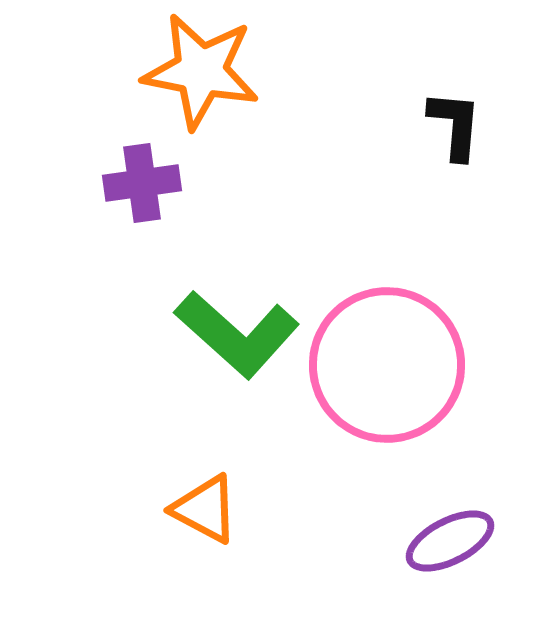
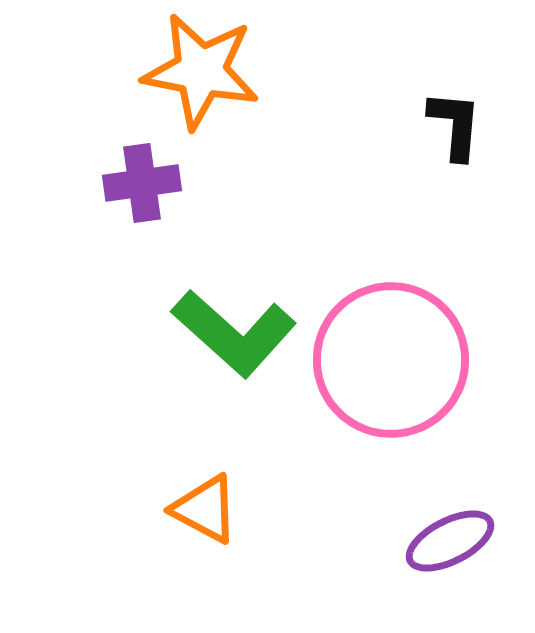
green L-shape: moved 3 px left, 1 px up
pink circle: moved 4 px right, 5 px up
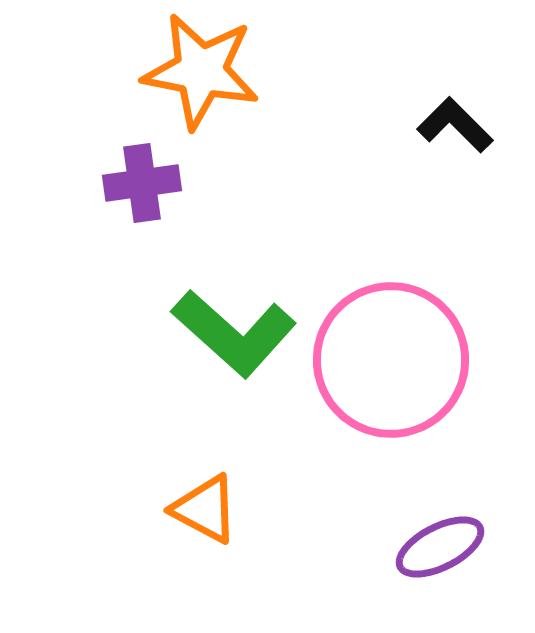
black L-shape: rotated 50 degrees counterclockwise
purple ellipse: moved 10 px left, 6 px down
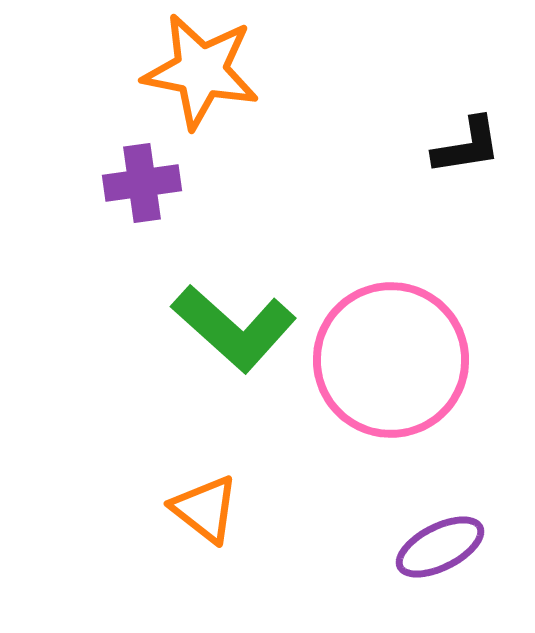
black L-shape: moved 12 px right, 21 px down; rotated 126 degrees clockwise
green L-shape: moved 5 px up
orange triangle: rotated 10 degrees clockwise
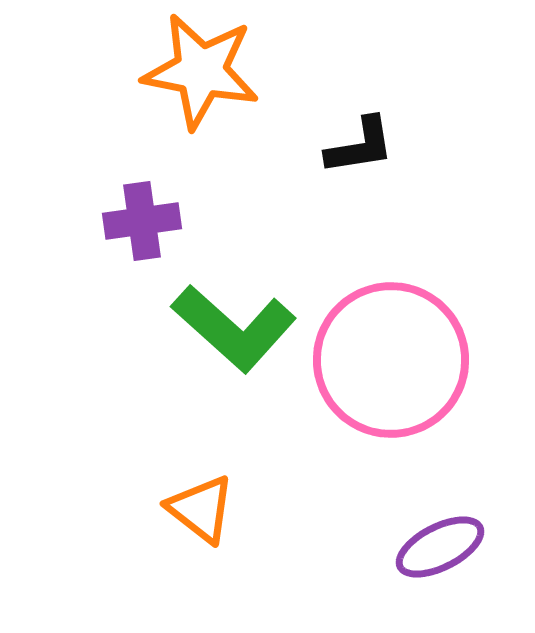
black L-shape: moved 107 px left
purple cross: moved 38 px down
orange triangle: moved 4 px left
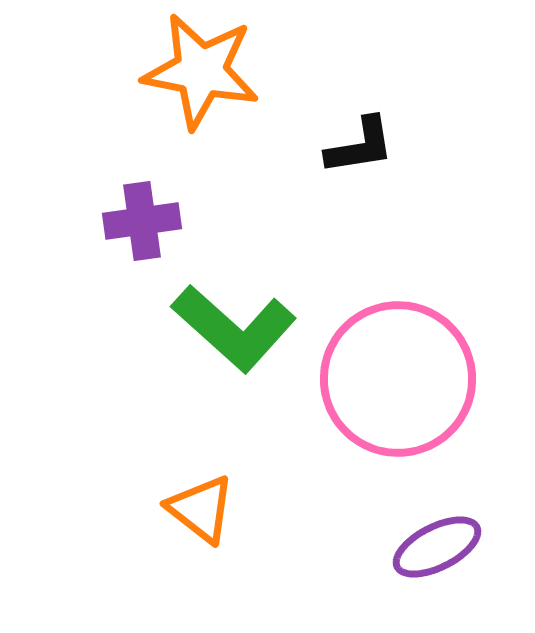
pink circle: moved 7 px right, 19 px down
purple ellipse: moved 3 px left
